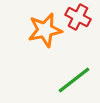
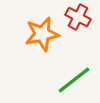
orange star: moved 3 px left, 4 px down
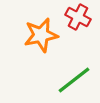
orange star: moved 1 px left, 1 px down
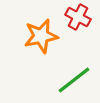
orange star: moved 1 px down
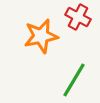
green line: rotated 21 degrees counterclockwise
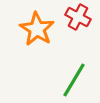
orange star: moved 4 px left, 7 px up; rotated 28 degrees counterclockwise
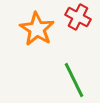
green line: rotated 57 degrees counterclockwise
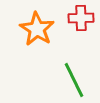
red cross: moved 3 px right, 1 px down; rotated 30 degrees counterclockwise
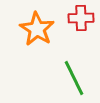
green line: moved 2 px up
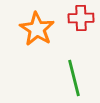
green line: rotated 12 degrees clockwise
